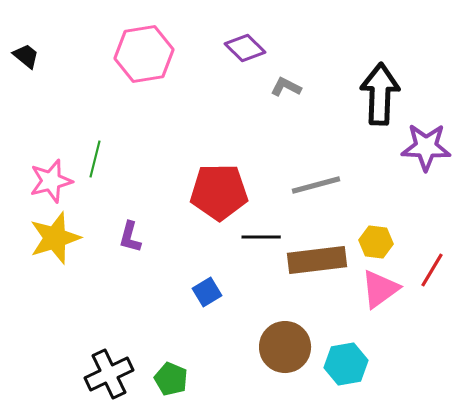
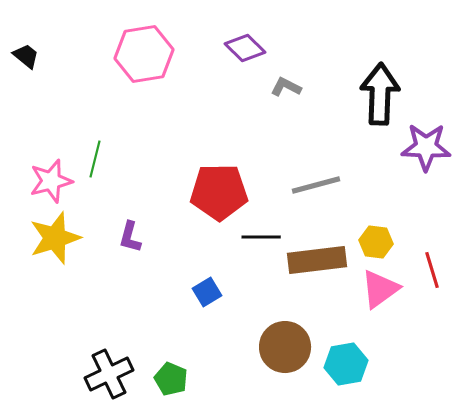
red line: rotated 48 degrees counterclockwise
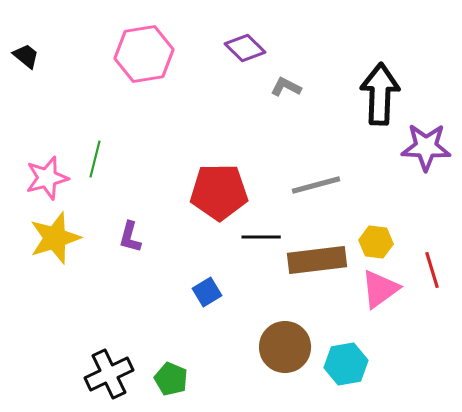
pink star: moved 4 px left, 3 px up
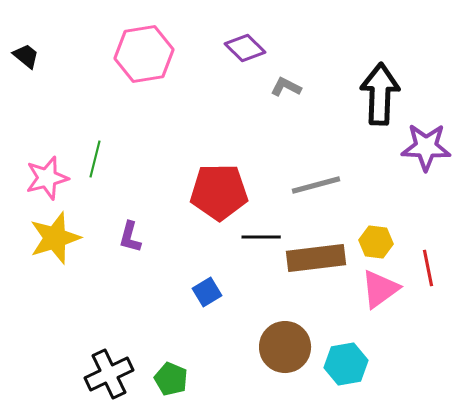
brown rectangle: moved 1 px left, 2 px up
red line: moved 4 px left, 2 px up; rotated 6 degrees clockwise
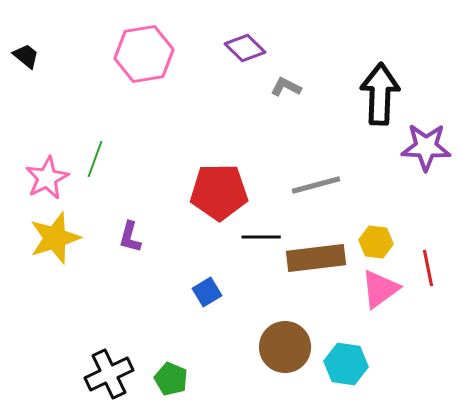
green line: rotated 6 degrees clockwise
pink star: rotated 12 degrees counterclockwise
cyan hexagon: rotated 18 degrees clockwise
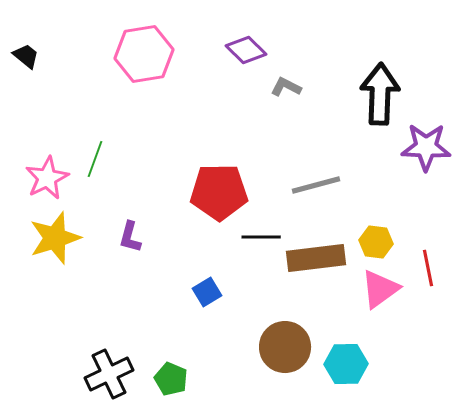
purple diamond: moved 1 px right, 2 px down
cyan hexagon: rotated 9 degrees counterclockwise
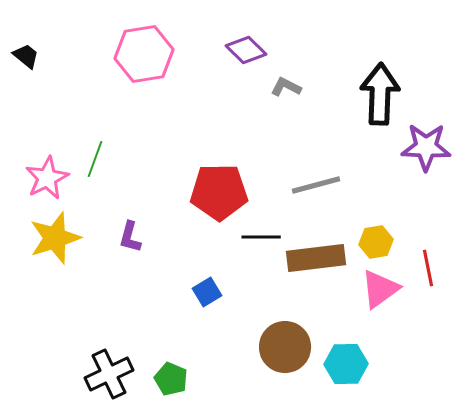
yellow hexagon: rotated 16 degrees counterclockwise
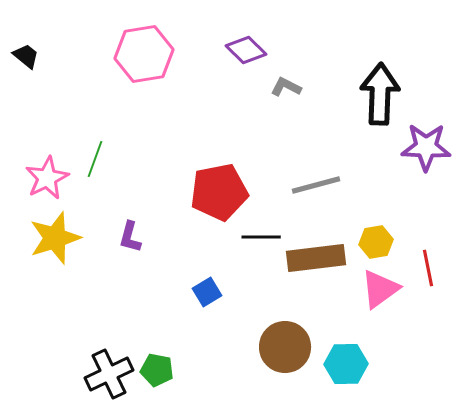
red pentagon: rotated 10 degrees counterclockwise
green pentagon: moved 14 px left, 9 px up; rotated 12 degrees counterclockwise
